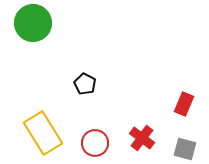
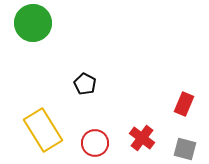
yellow rectangle: moved 3 px up
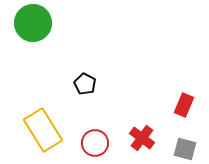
red rectangle: moved 1 px down
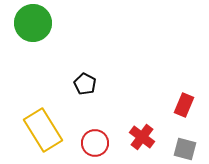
red cross: moved 1 px up
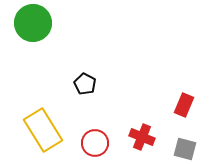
red cross: rotated 15 degrees counterclockwise
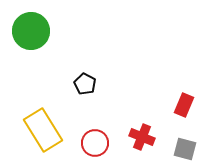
green circle: moved 2 px left, 8 px down
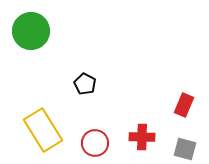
red cross: rotated 20 degrees counterclockwise
